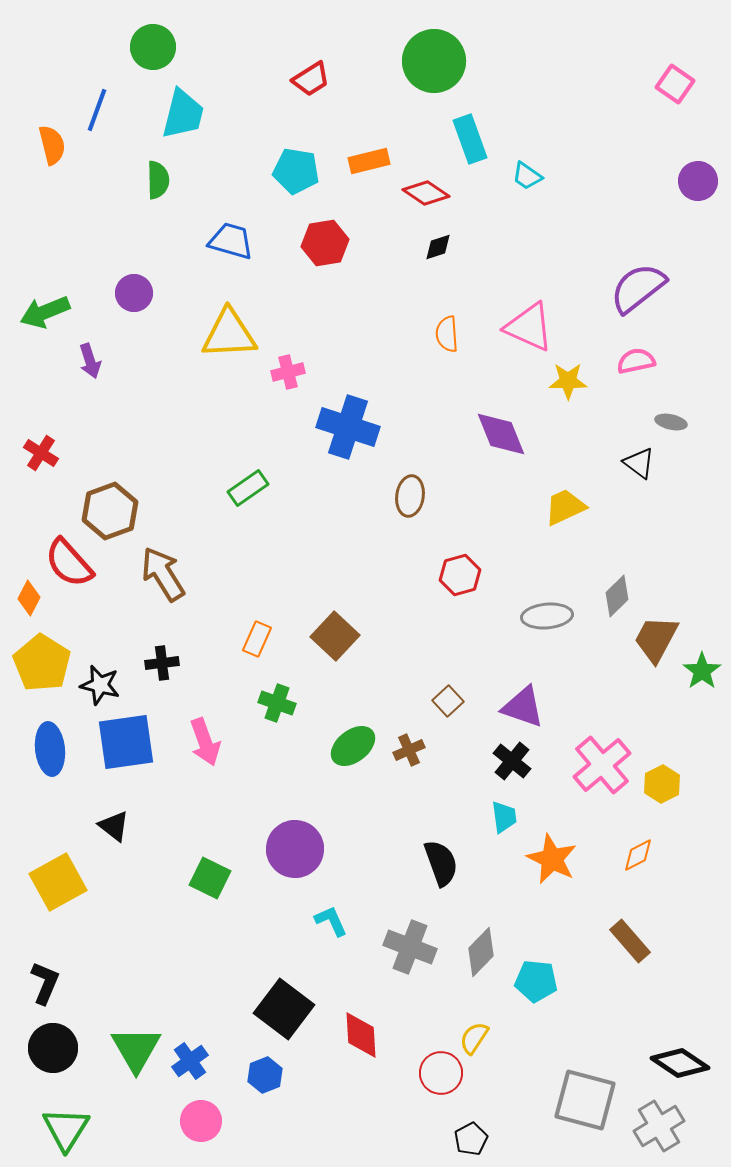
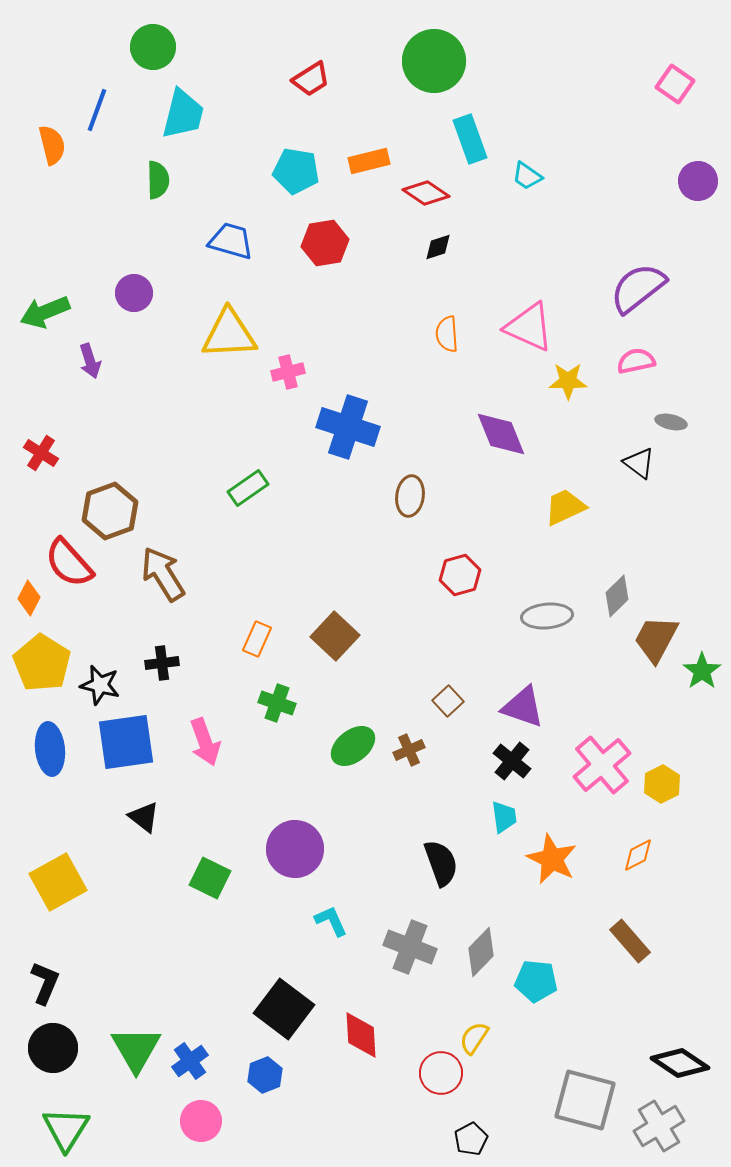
black triangle at (114, 826): moved 30 px right, 9 px up
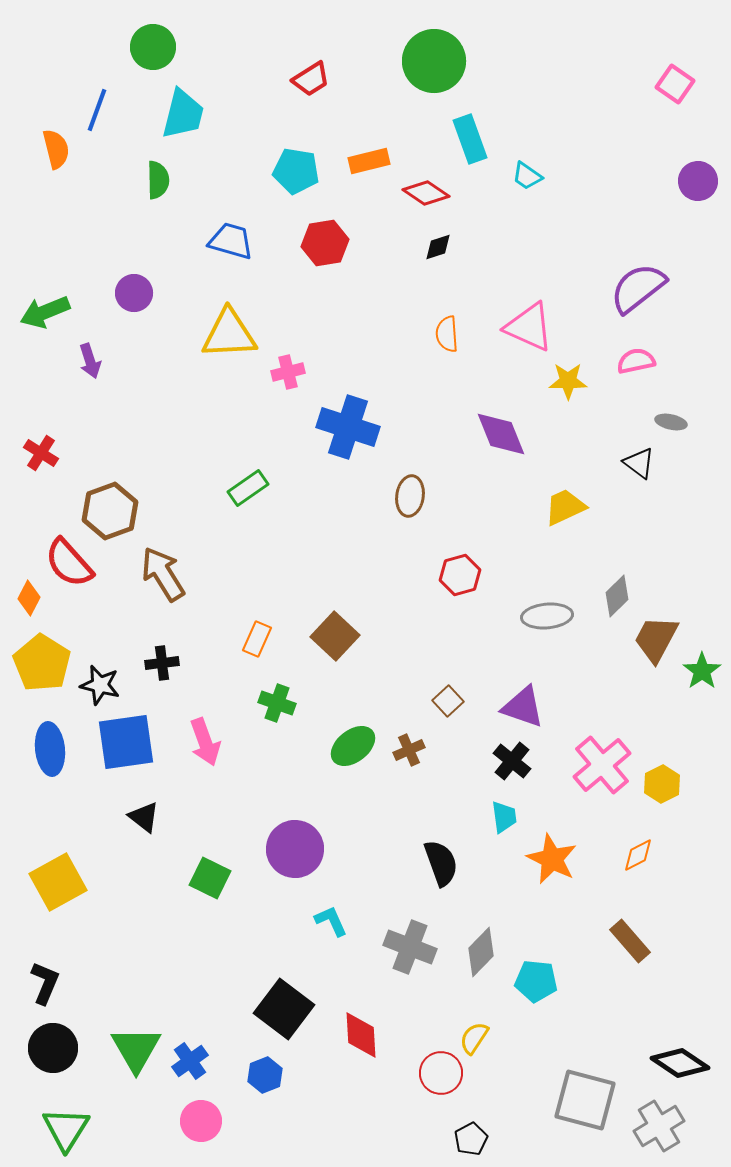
orange semicircle at (52, 145): moved 4 px right, 4 px down
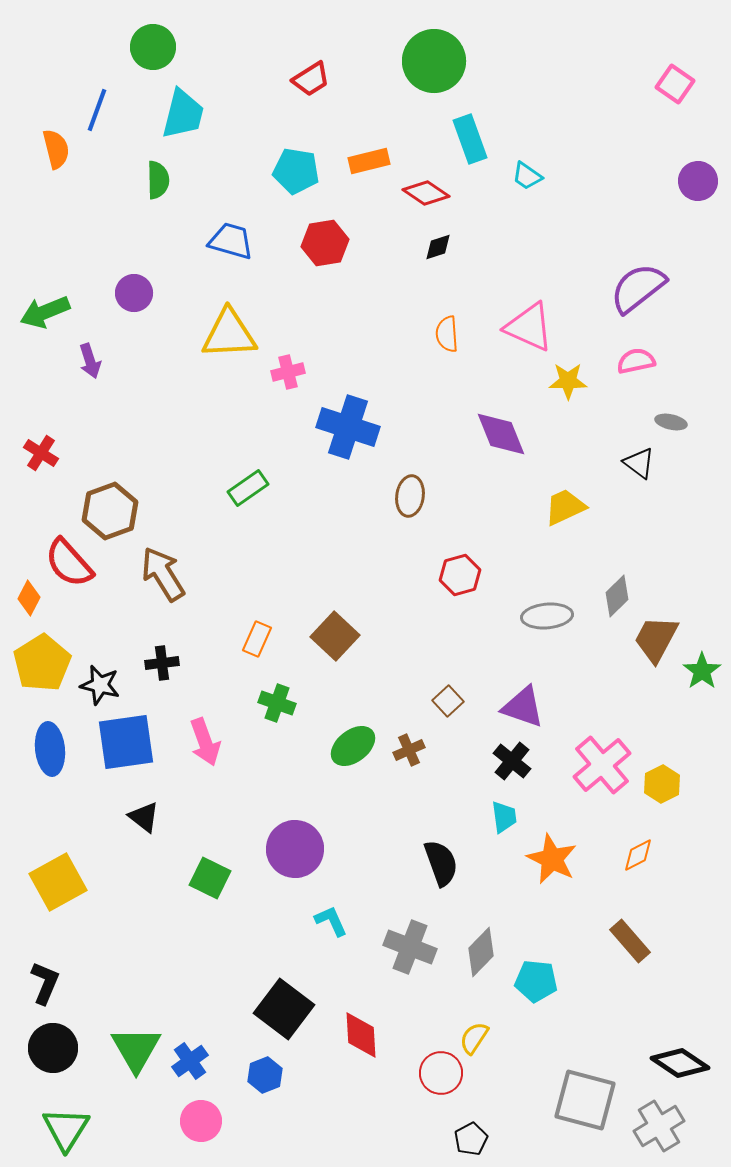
yellow pentagon at (42, 663): rotated 8 degrees clockwise
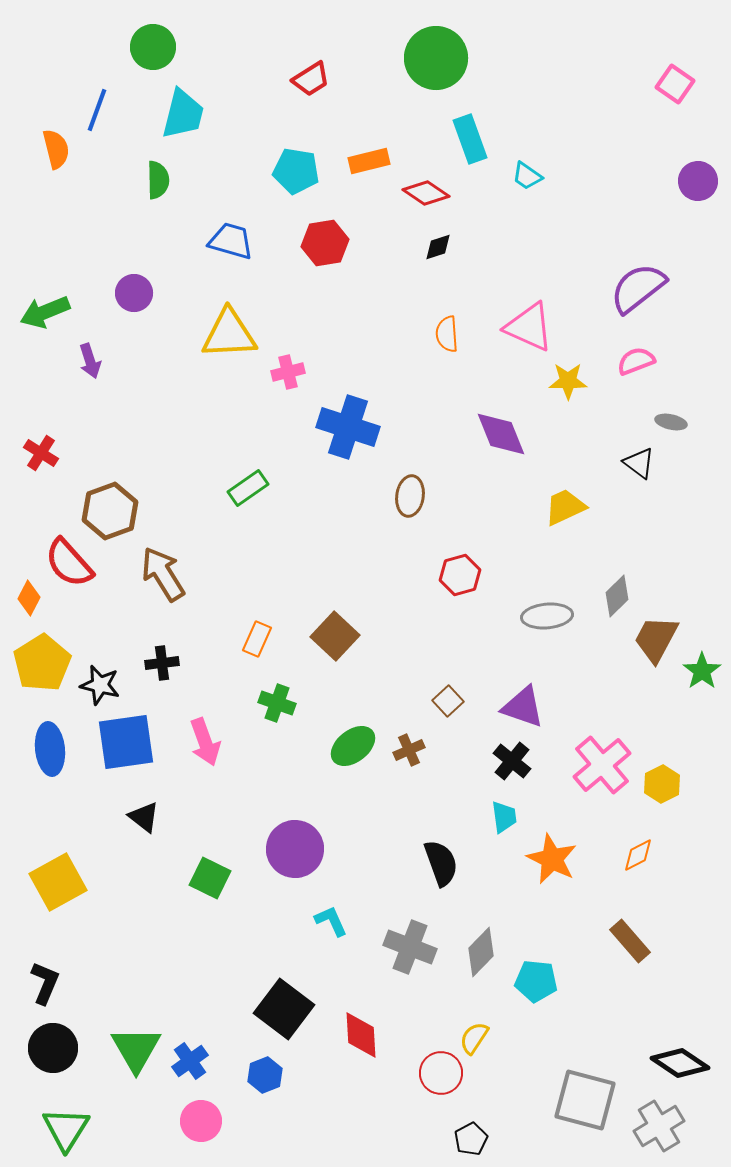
green circle at (434, 61): moved 2 px right, 3 px up
pink semicircle at (636, 361): rotated 9 degrees counterclockwise
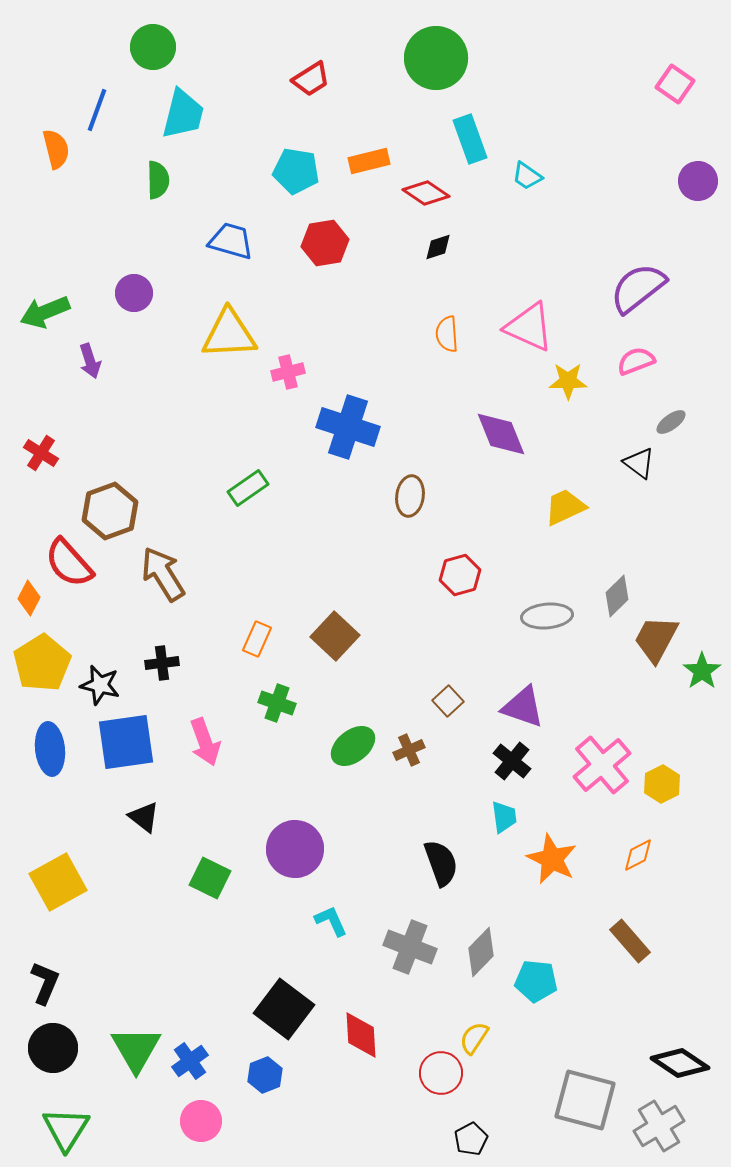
gray ellipse at (671, 422): rotated 48 degrees counterclockwise
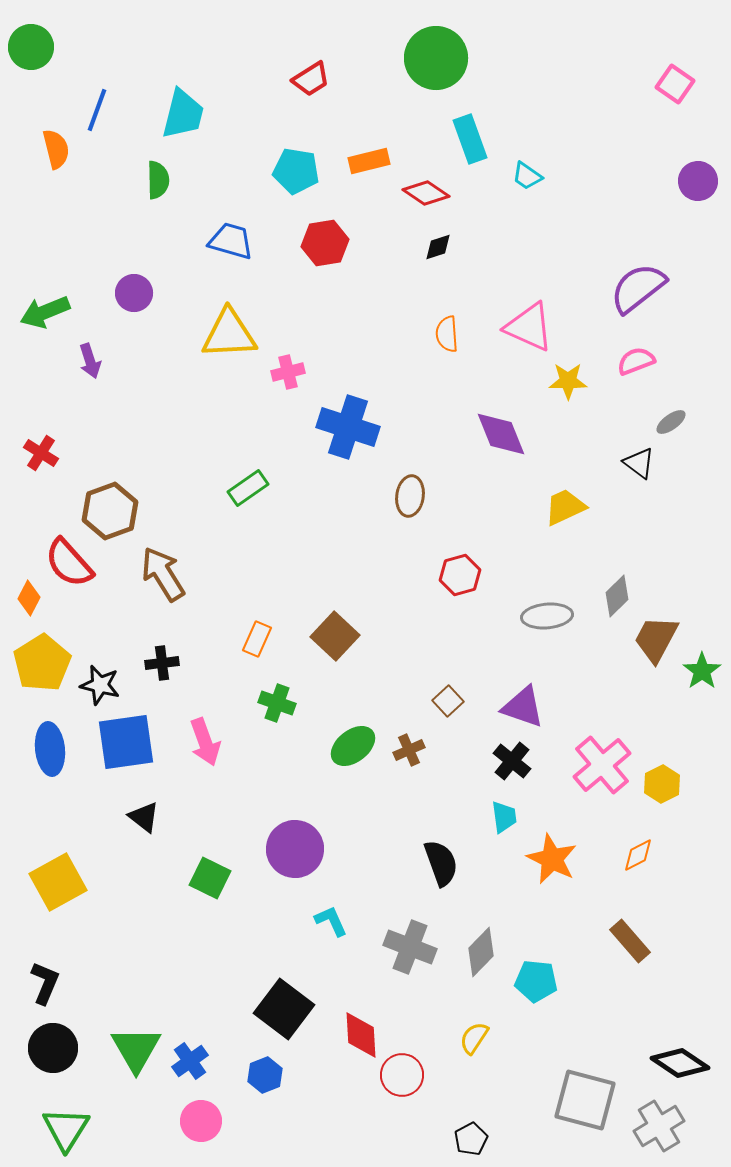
green circle at (153, 47): moved 122 px left
red circle at (441, 1073): moved 39 px left, 2 px down
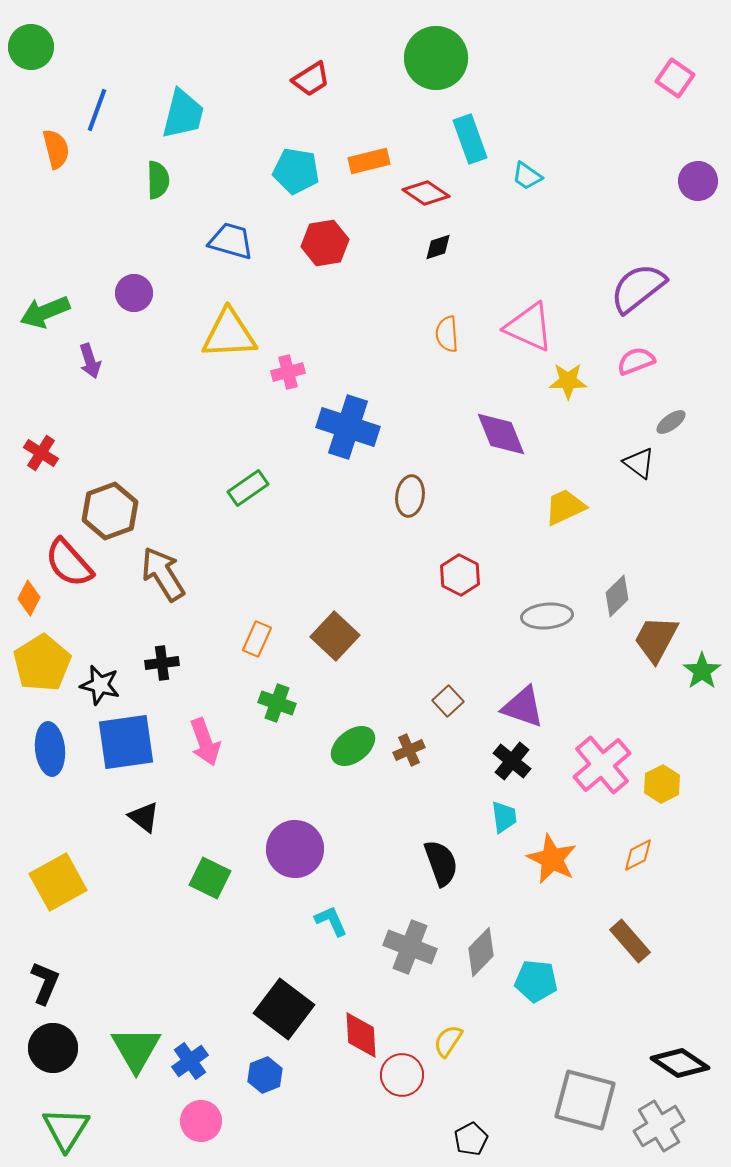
pink square at (675, 84): moved 6 px up
red hexagon at (460, 575): rotated 18 degrees counterclockwise
yellow semicircle at (474, 1038): moved 26 px left, 3 px down
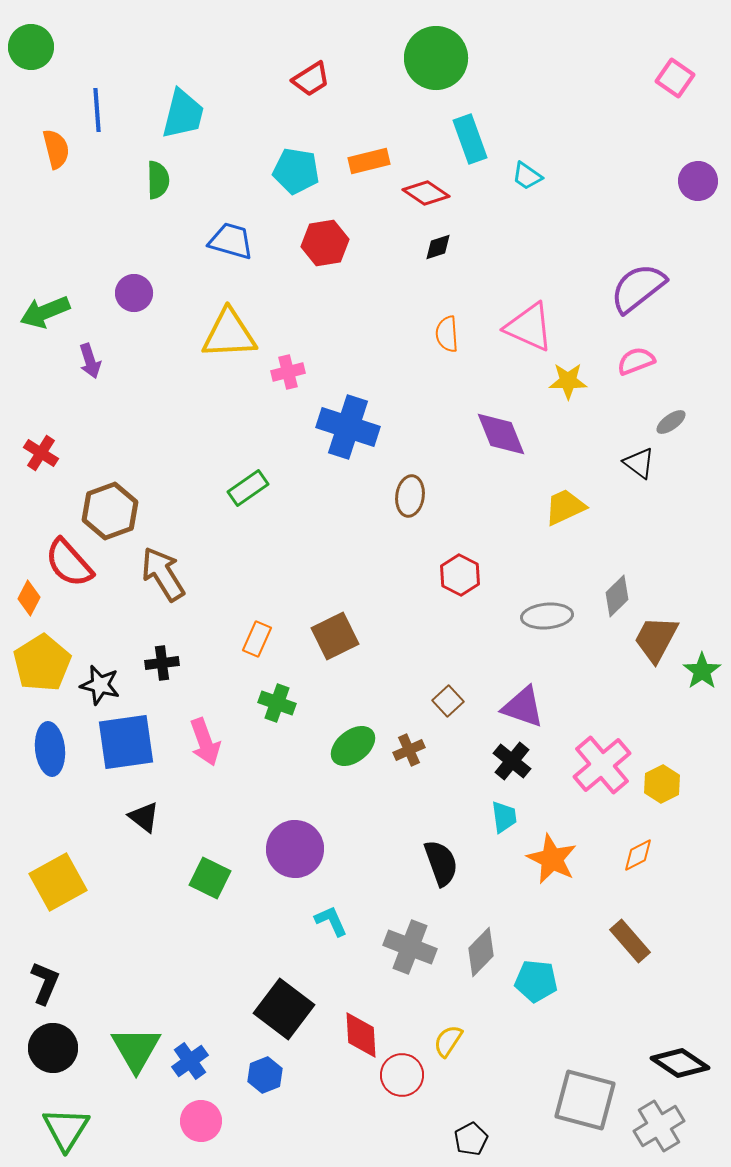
blue line at (97, 110): rotated 24 degrees counterclockwise
brown square at (335, 636): rotated 21 degrees clockwise
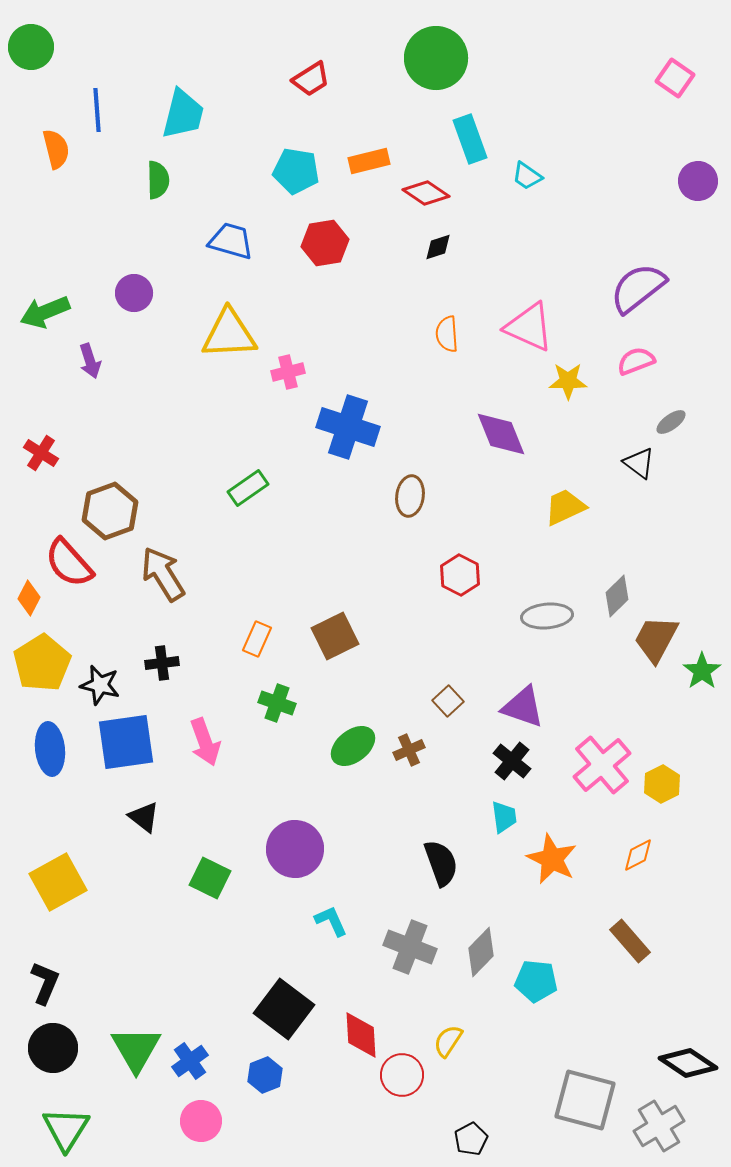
black diamond at (680, 1063): moved 8 px right
